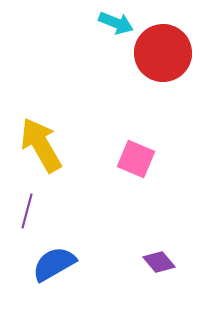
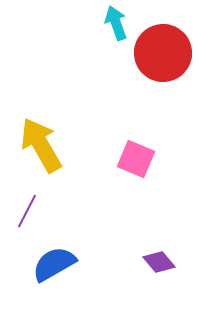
cyan arrow: rotated 132 degrees counterclockwise
purple line: rotated 12 degrees clockwise
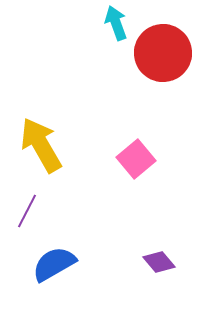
pink square: rotated 27 degrees clockwise
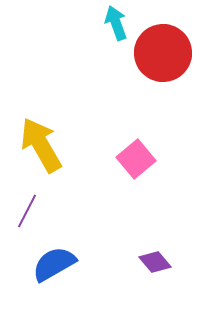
purple diamond: moved 4 px left
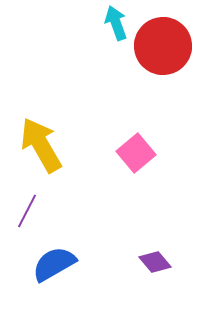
red circle: moved 7 px up
pink square: moved 6 px up
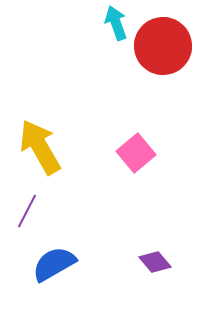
yellow arrow: moved 1 px left, 2 px down
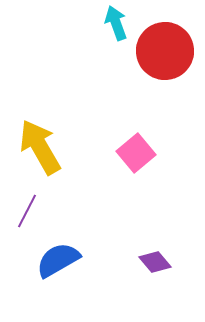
red circle: moved 2 px right, 5 px down
blue semicircle: moved 4 px right, 4 px up
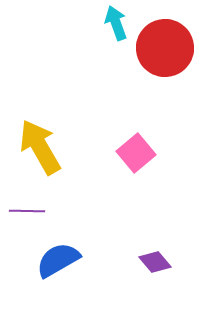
red circle: moved 3 px up
purple line: rotated 64 degrees clockwise
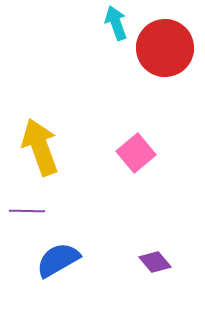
yellow arrow: rotated 10 degrees clockwise
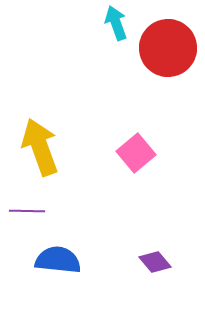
red circle: moved 3 px right
blue semicircle: rotated 36 degrees clockwise
